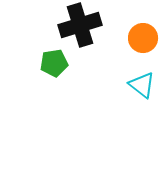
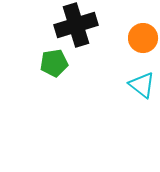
black cross: moved 4 px left
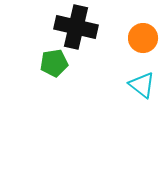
black cross: moved 2 px down; rotated 30 degrees clockwise
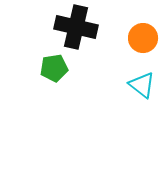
green pentagon: moved 5 px down
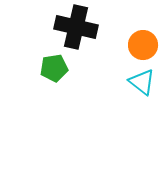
orange circle: moved 7 px down
cyan triangle: moved 3 px up
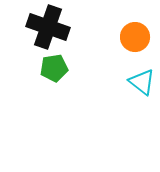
black cross: moved 28 px left; rotated 6 degrees clockwise
orange circle: moved 8 px left, 8 px up
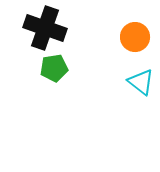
black cross: moved 3 px left, 1 px down
cyan triangle: moved 1 px left
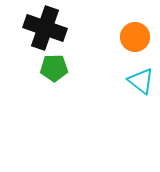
green pentagon: rotated 8 degrees clockwise
cyan triangle: moved 1 px up
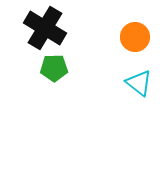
black cross: rotated 12 degrees clockwise
cyan triangle: moved 2 px left, 2 px down
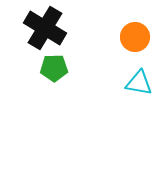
cyan triangle: rotated 28 degrees counterclockwise
